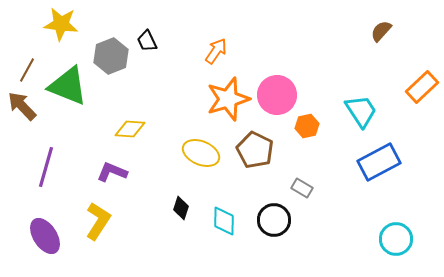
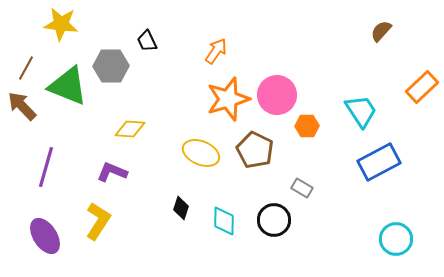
gray hexagon: moved 10 px down; rotated 20 degrees clockwise
brown line: moved 1 px left, 2 px up
orange hexagon: rotated 10 degrees clockwise
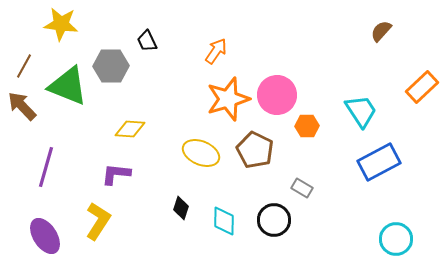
brown line: moved 2 px left, 2 px up
purple L-shape: moved 4 px right, 2 px down; rotated 16 degrees counterclockwise
